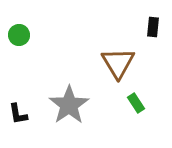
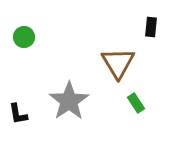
black rectangle: moved 2 px left
green circle: moved 5 px right, 2 px down
gray star: moved 4 px up
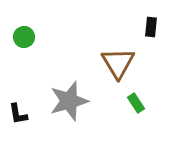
gray star: rotated 18 degrees clockwise
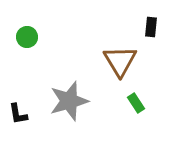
green circle: moved 3 px right
brown triangle: moved 2 px right, 2 px up
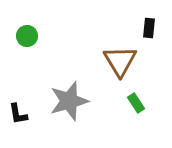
black rectangle: moved 2 px left, 1 px down
green circle: moved 1 px up
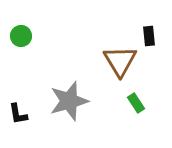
black rectangle: moved 8 px down; rotated 12 degrees counterclockwise
green circle: moved 6 px left
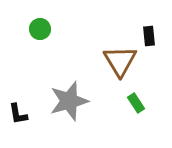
green circle: moved 19 px right, 7 px up
